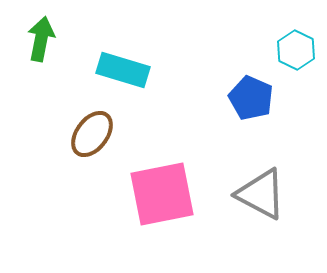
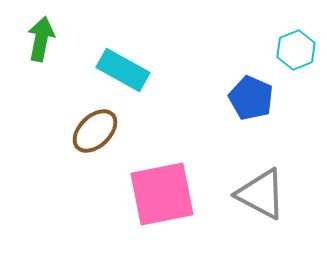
cyan hexagon: rotated 12 degrees clockwise
cyan rectangle: rotated 12 degrees clockwise
brown ellipse: moved 3 px right, 3 px up; rotated 9 degrees clockwise
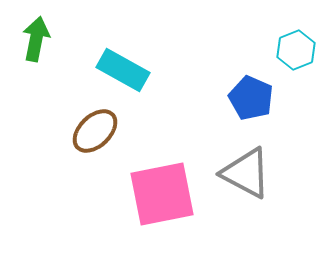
green arrow: moved 5 px left
gray triangle: moved 15 px left, 21 px up
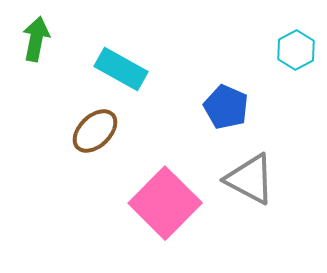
cyan hexagon: rotated 6 degrees counterclockwise
cyan rectangle: moved 2 px left, 1 px up
blue pentagon: moved 25 px left, 9 px down
gray triangle: moved 4 px right, 6 px down
pink square: moved 3 px right, 9 px down; rotated 34 degrees counterclockwise
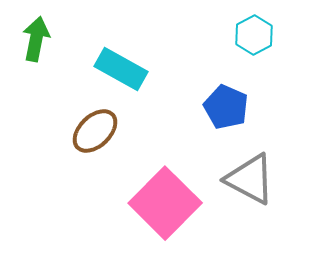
cyan hexagon: moved 42 px left, 15 px up
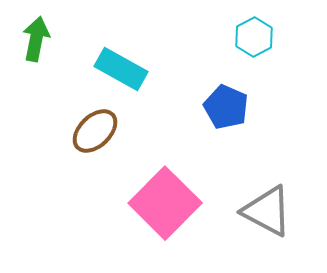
cyan hexagon: moved 2 px down
gray triangle: moved 17 px right, 32 px down
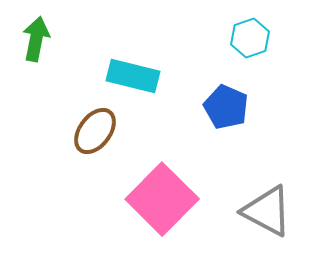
cyan hexagon: moved 4 px left, 1 px down; rotated 9 degrees clockwise
cyan rectangle: moved 12 px right, 7 px down; rotated 15 degrees counterclockwise
brown ellipse: rotated 9 degrees counterclockwise
pink square: moved 3 px left, 4 px up
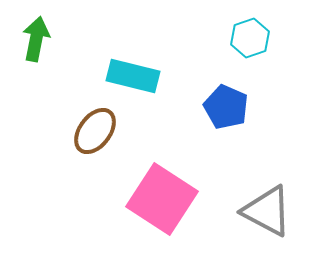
pink square: rotated 12 degrees counterclockwise
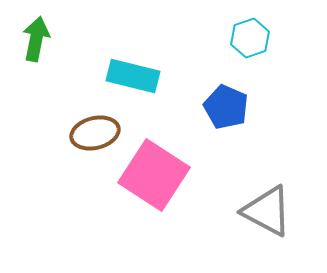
brown ellipse: moved 2 px down; rotated 39 degrees clockwise
pink square: moved 8 px left, 24 px up
